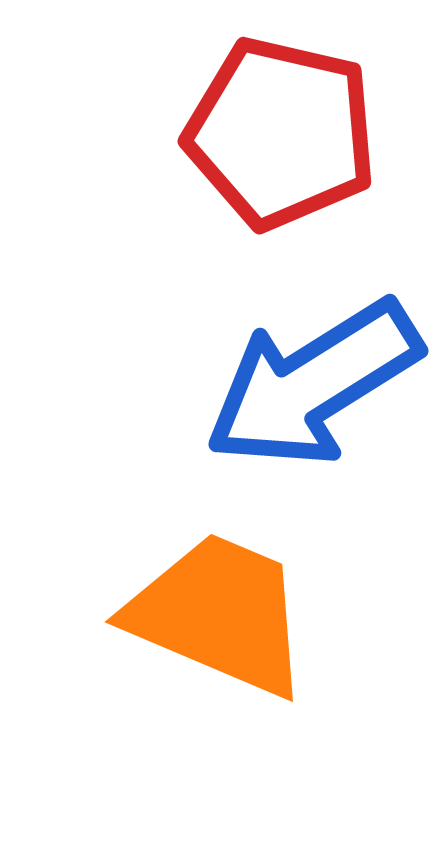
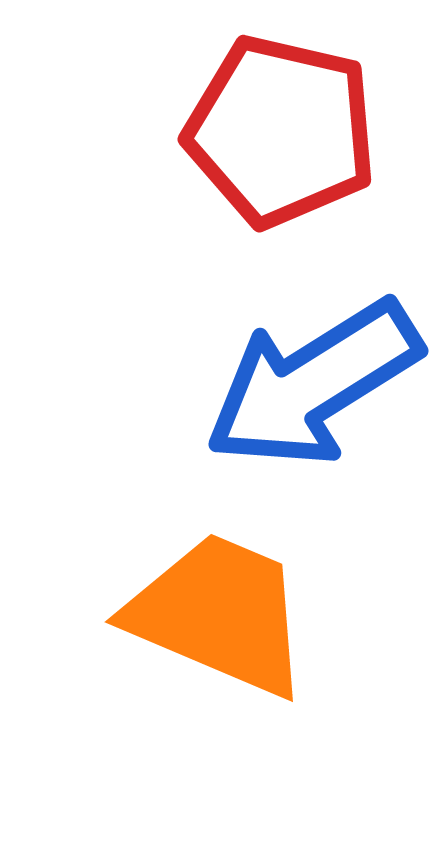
red pentagon: moved 2 px up
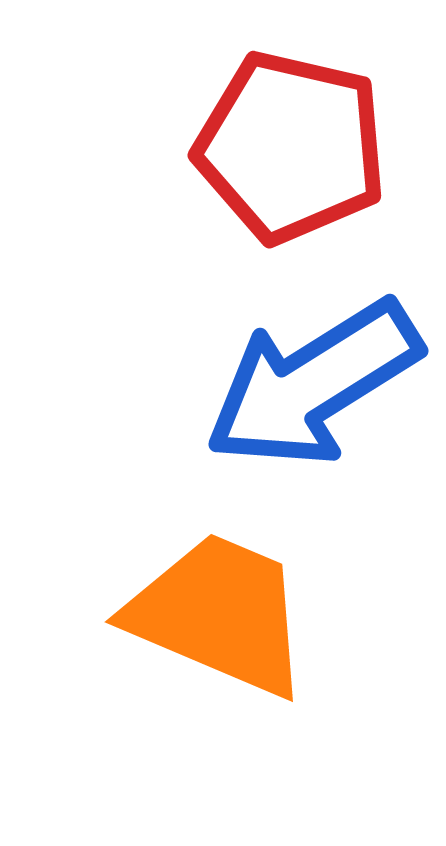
red pentagon: moved 10 px right, 16 px down
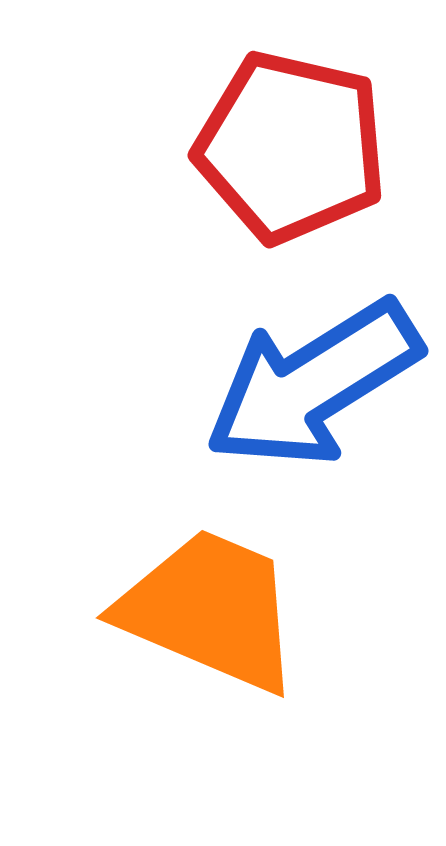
orange trapezoid: moved 9 px left, 4 px up
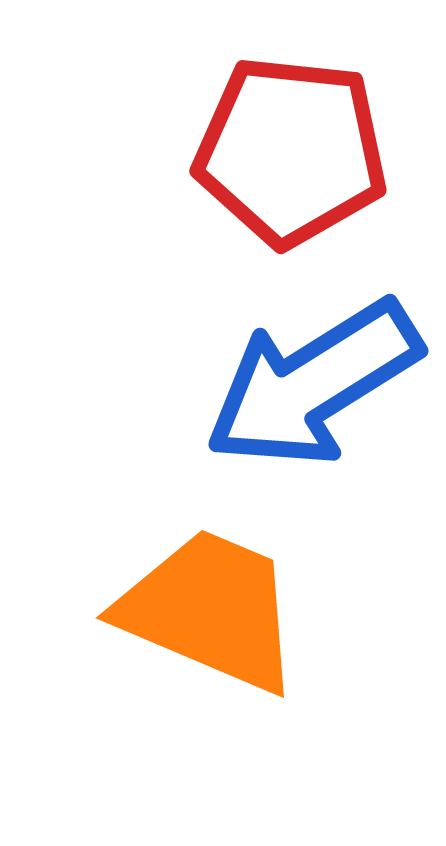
red pentagon: moved 4 px down; rotated 7 degrees counterclockwise
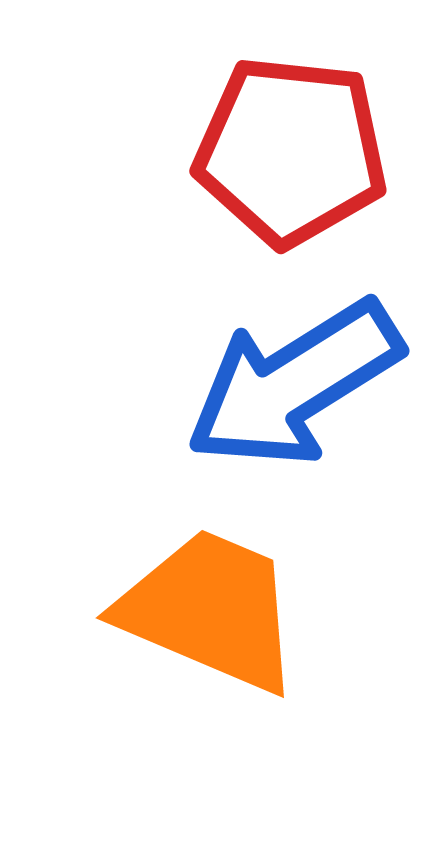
blue arrow: moved 19 px left
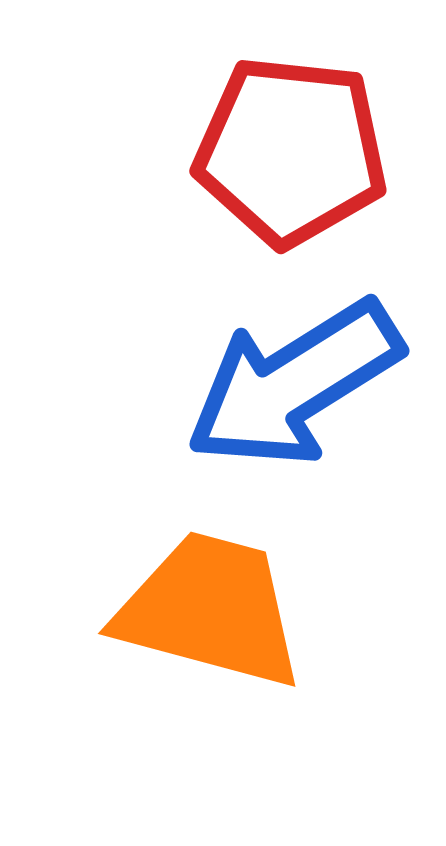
orange trapezoid: rotated 8 degrees counterclockwise
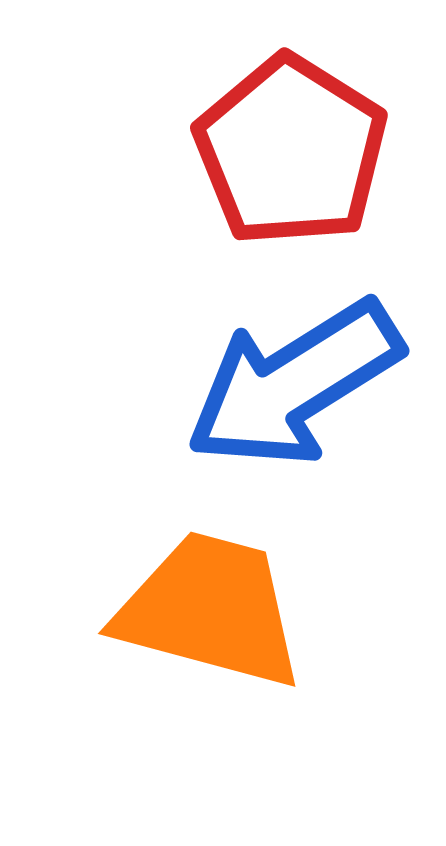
red pentagon: rotated 26 degrees clockwise
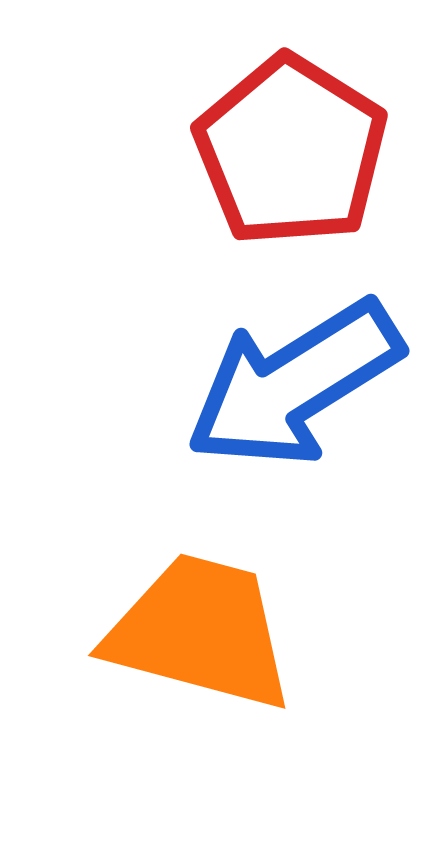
orange trapezoid: moved 10 px left, 22 px down
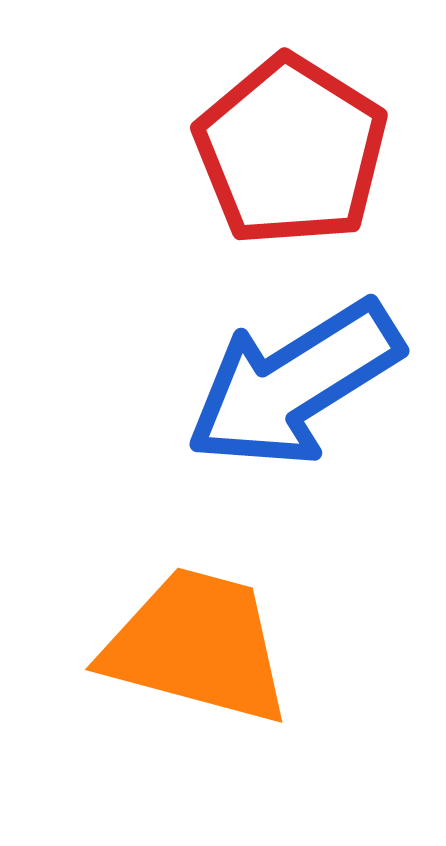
orange trapezoid: moved 3 px left, 14 px down
